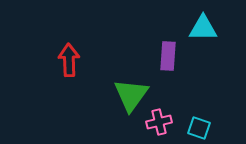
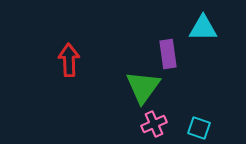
purple rectangle: moved 2 px up; rotated 12 degrees counterclockwise
green triangle: moved 12 px right, 8 px up
pink cross: moved 5 px left, 2 px down; rotated 10 degrees counterclockwise
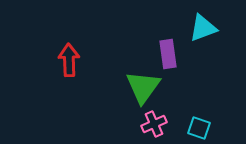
cyan triangle: rotated 20 degrees counterclockwise
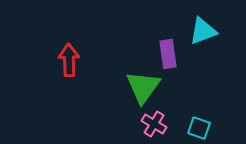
cyan triangle: moved 3 px down
pink cross: rotated 35 degrees counterclockwise
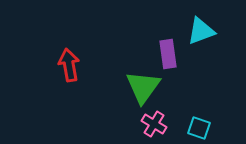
cyan triangle: moved 2 px left
red arrow: moved 5 px down; rotated 8 degrees counterclockwise
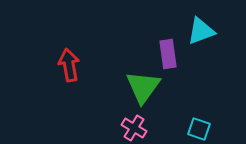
pink cross: moved 20 px left, 4 px down
cyan square: moved 1 px down
